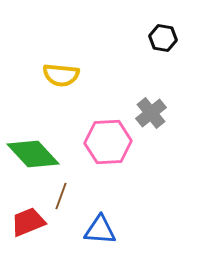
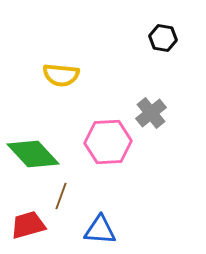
red trapezoid: moved 3 px down; rotated 6 degrees clockwise
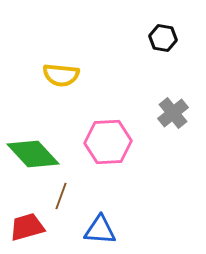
gray cross: moved 22 px right
red trapezoid: moved 1 px left, 2 px down
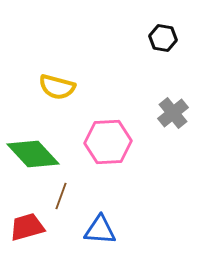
yellow semicircle: moved 4 px left, 12 px down; rotated 9 degrees clockwise
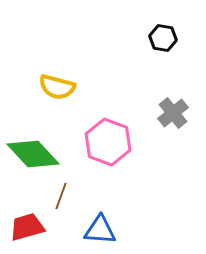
pink hexagon: rotated 24 degrees clockwise
